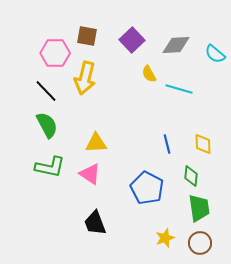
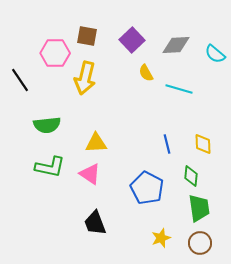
yellow semicircle: moved 3 px left, 1 px up
black line: moved 26 px left, 11 px up; rotated 10 degrees clockwise
green semicircle: rotated 112 degrees clockwise
yellow star: moved 4 px left
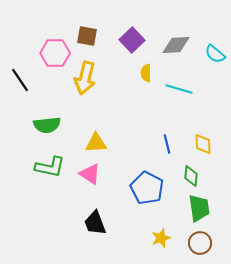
yellow semicircle: rotated 30 degrees clockwise
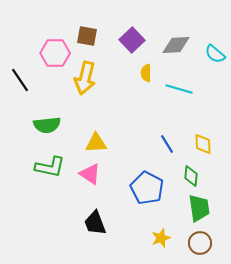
blue line: rotated 18 degrees counterclockwise
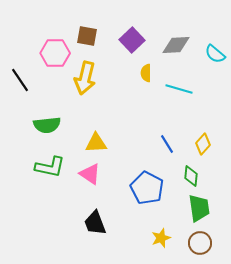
yellow diamond: rotated 45 degrees clockwise
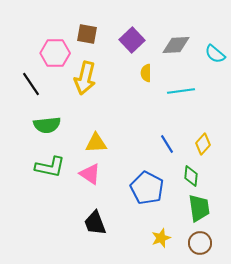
brown square: moved 2 px up
black line: moved 11 px right, 4 px down
cyan line: moved 2 px right, 2 px down; rotated 24 degrees counterclockwise
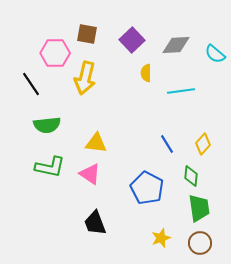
yellow triangle: rotated 10 degrees clockwise
